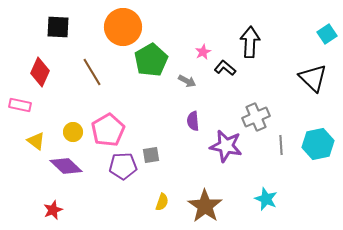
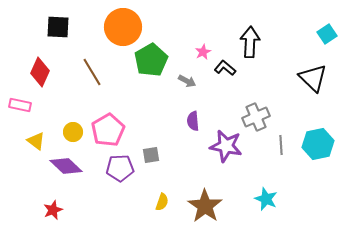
purple pentagon: moved 3 px left, 2 px down
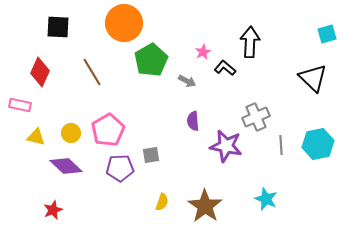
orange circle: moved 1 px right, 4 px up
cyan square: rotated 18 degrees clockwise
yellow circle: moved 2 px left, 1 px down
yellow triangle: moved 4 px up; rotated 24 degrees counterclockwise
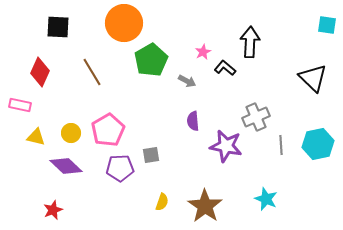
cyan square: moved 9 px up; rotated 24 degrees clockwise
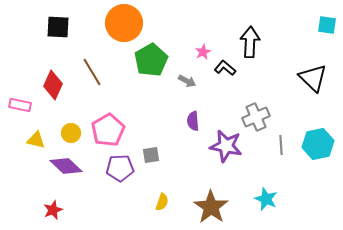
red diamond: moved 13 px right, 13 px down
yellow triangle: moved 3 px down
brown star: moved 6 px right, 1 px down
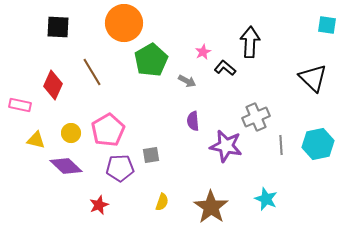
red star: moved 46 px right, 5 px up
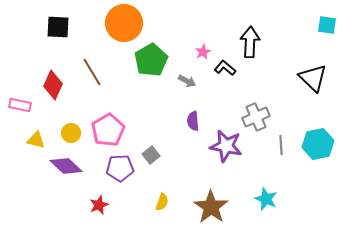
gray square: rotated 30 degrees counterclockwise
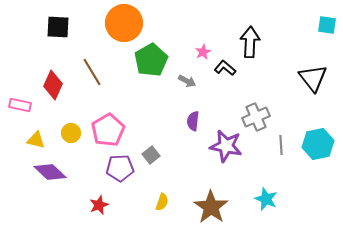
black triangle: rotated 8 degrees clockwise
purple semicircle: rotated 12 degrees clockwise
purple diamond: moved 16 px left, 6 px down
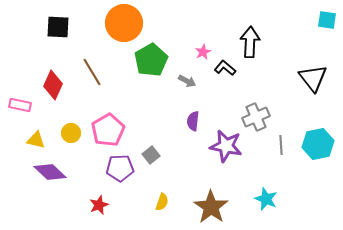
cyan square: moved 5 px up
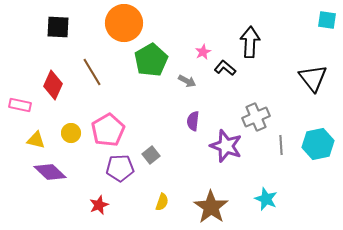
purple star: rotated 8 degrees clockwise
